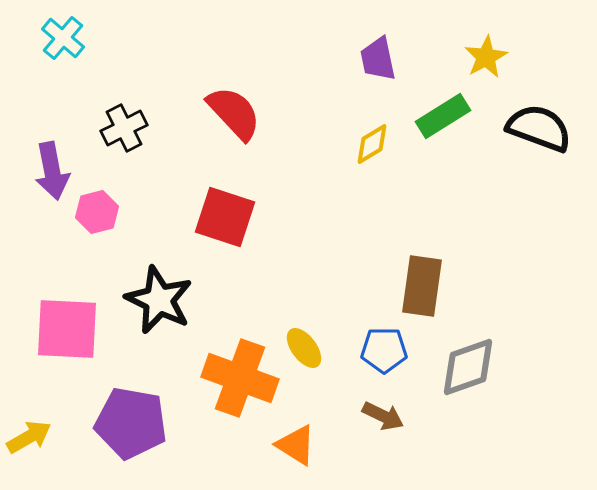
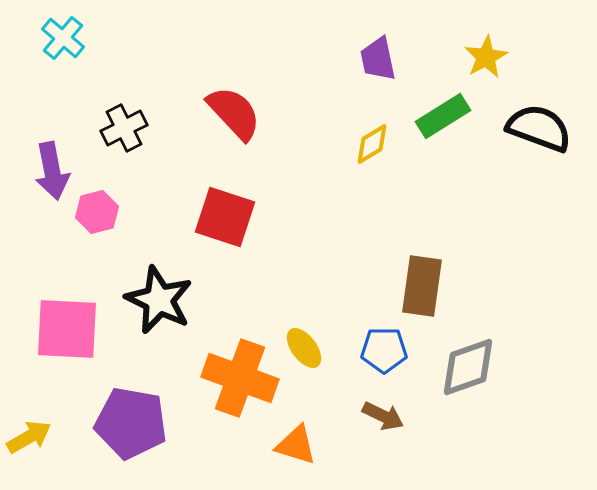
orange triangle: rotated 15 degrees counterclockwise
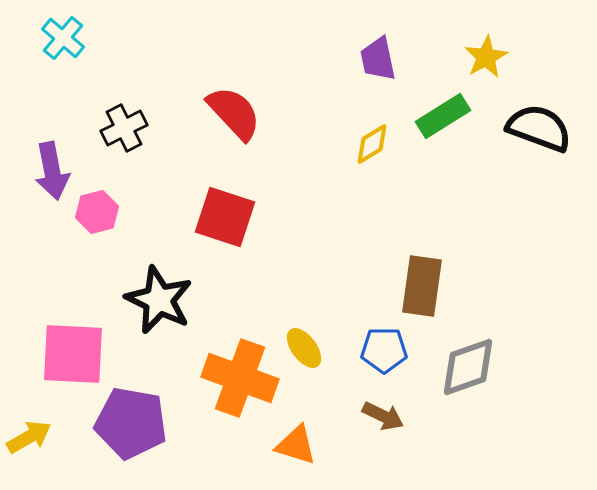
pink square: moved 6 px right, 25 px down
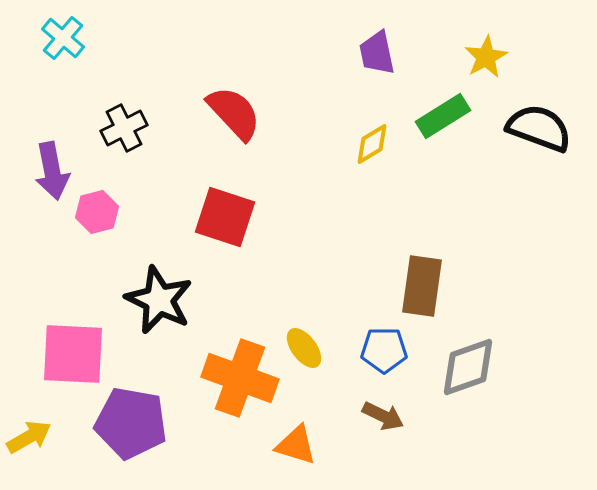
purple trapezoid: moved 1 px left, 6 px up
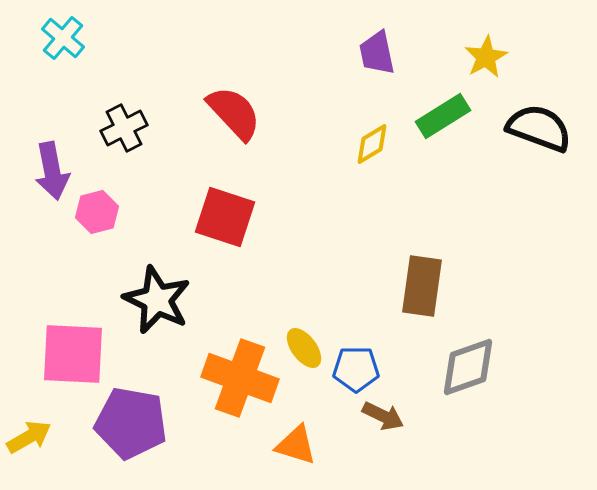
black star: moved 2 px left
blue pentagon: moved 28 px left, 19 px down
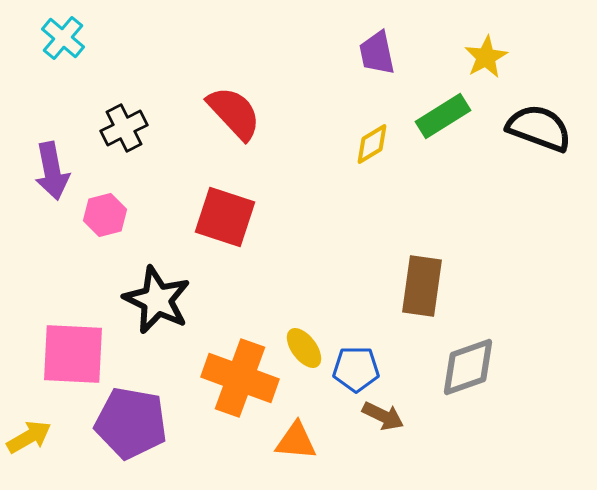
pink hexagon: moved 8 px right, 3 px down
orange triangle: moved 4 px up; rotated 12 degrees counterclockwise
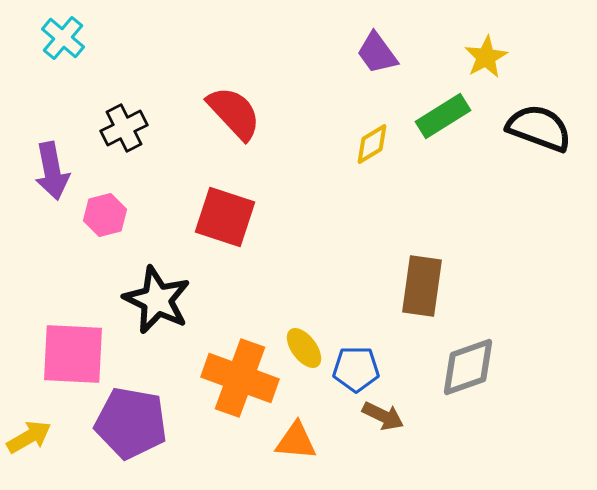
purple trapezoid: rotated 24 degrees counterclockwise
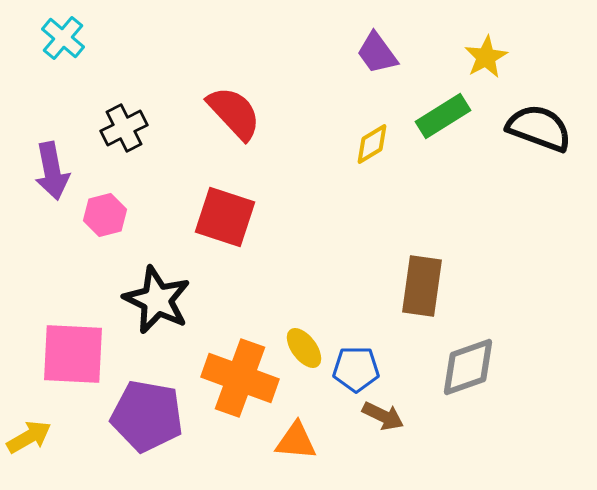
purple pentagon: moved 16 px right, 7 px up
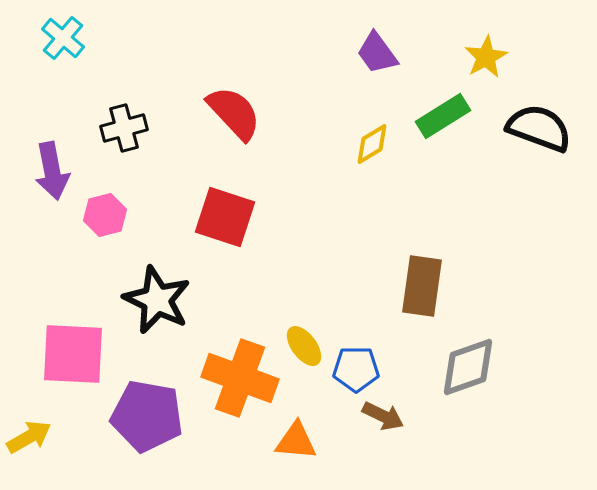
black cross: rotated 12 degrees clockwise
yellow ellipse: moved 2 px up
